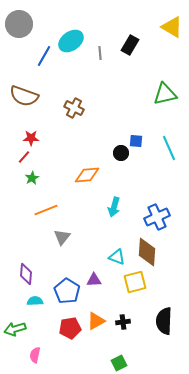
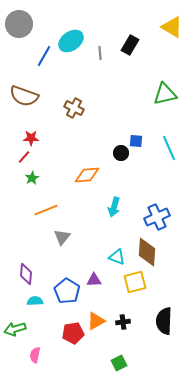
red pentagon: moved 3 px right, 5 px down
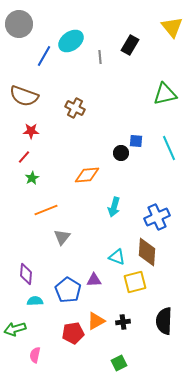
yellow triangle: rotated 20 degrees clockwise
gray line: moved 4 px down
brown cross: moved 1 px right
red star: moved 7 px up
blue pentagon: moved 1 px right, 1 px up
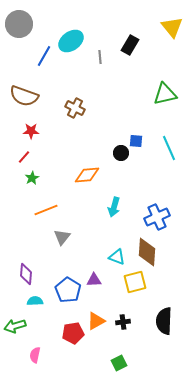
green arrow: moved 3 px up
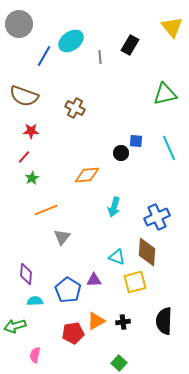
green square: rotated 21 degrees counterclockwise
